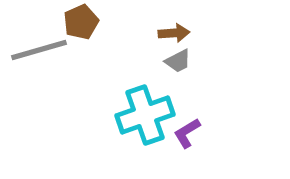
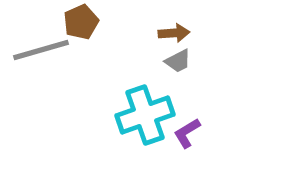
gray line: moved 2 px right
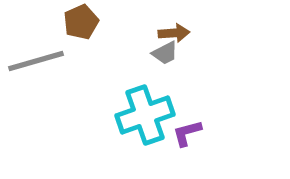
gray line: moved 5 px left, 11 px down
gray trapezoid: moved 13 px left, 8 px up
purple L-shape: rotated 16 degrees clockwise
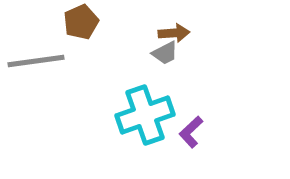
gray line: rotated 8 degrees clockwise
purple L-shape: moved 4 px right, 1 px up; rotated 28 degrees counterclockwise
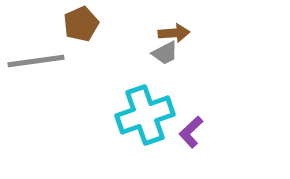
brown pentagon: moved 2 px down
